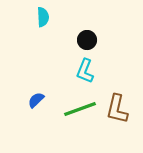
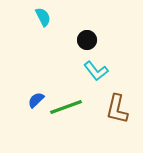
cyan semicircle: rotated 24 degrees counterclockwise
cyan L-shape: moved 11 px right; rotated 60 degrees counterclockwise
green line: moved 14 px left, 2 px up
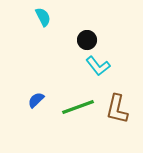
cyan L-shape: moved 2 px right, 5 px up
green line: moved 12 px right
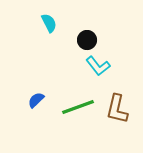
cyan semicircle: moved 6 px right, 6 px down
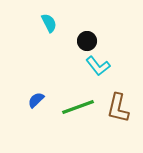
black circle: moved 1 px down
brown L-shape: moved 1 px right, 1 px up
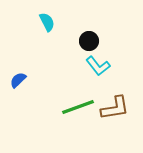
cyan semicircle: moved 2 px left, 1 px up
black circle: moved 2 px right
blue semicircle: moved 18 px left, 20 px up
brown L-shape: moved 3 px left; rotated 112 degrees counterclockwise
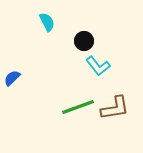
black circle: moved 5 px left
blue semicircle: moved 6 px left, 2 px up
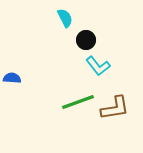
cyan semicircle: moved 18 px right, 4 px up
black circle: moved 2 px right, 1 px up
blue semicircle: rotated 48 degrees clockwise
green line: moved 5 px up
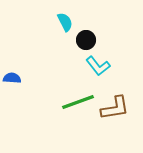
cyan semicircle: moved 4 px down
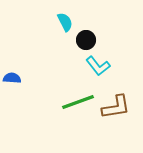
brown L-shape: moved 1 px right, 1 px up
